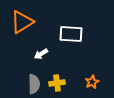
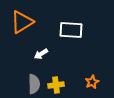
white rectangle: moved 4 px up
yellow cross: moved 1 px left, 2 px down
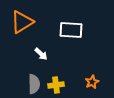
white arrow: rotated 104 degrees counterclockwise
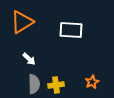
white arrow: moved 12 px left, 5 px down
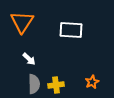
orange triangle: rotated 25 degrees counterclockwise
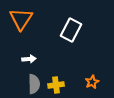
orange triangle: moved 1 px left, 3 px up
white rectangle: rotated 65 degrees counterclockwise
white arrow: rotated 48 degrees counterclockwise
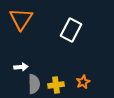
white arrow: moved 8 px left, 8 px down
orange star: moved 9 px left
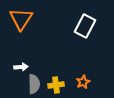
white rectangle: moved 14 px right, 4 px up
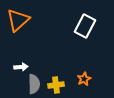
orange triangle: moved 3 px left, 1 px down; rotated 15 degrees clockwise
orange star: moved 1 px right, 3 px up
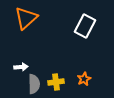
orange triangle: moved 8 px right, 2 px up
yellow cross: moved 3 px up
